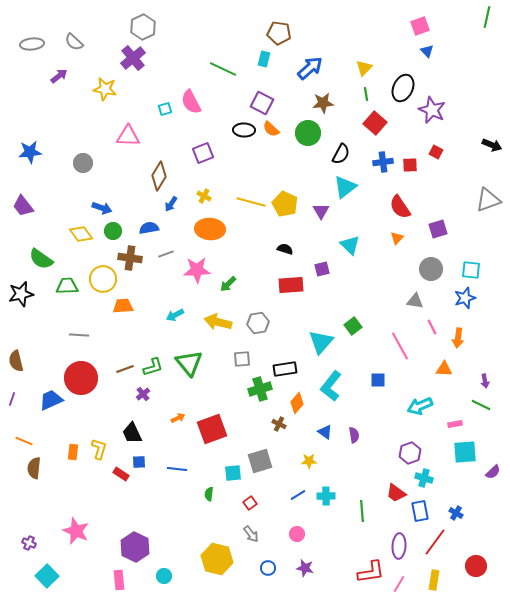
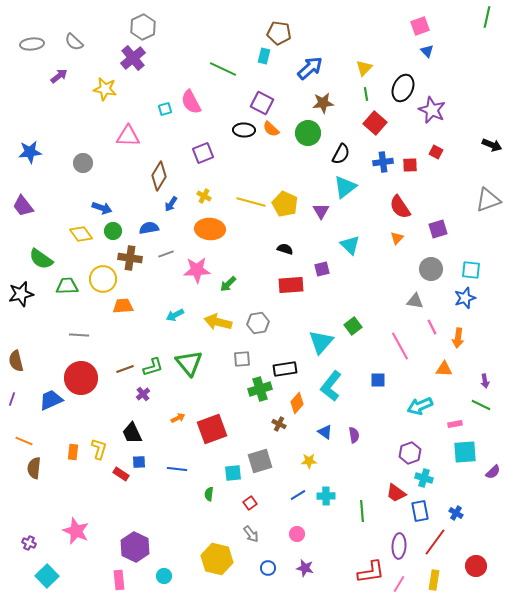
cyan rectangle at (264, 59): moved 3 px up
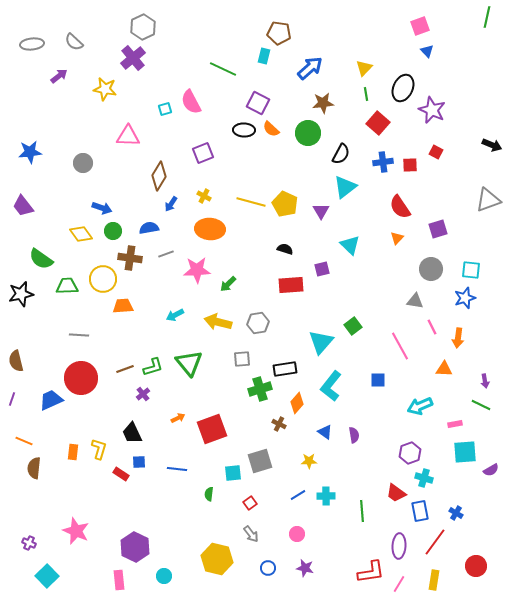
purple square at (262, 103): moved 4 px left
red square at (375, 123): moved 3 px right
purple semicircle at (493, 472): moved 2 px left, 2 px up; rotated 14 degrees clockwise
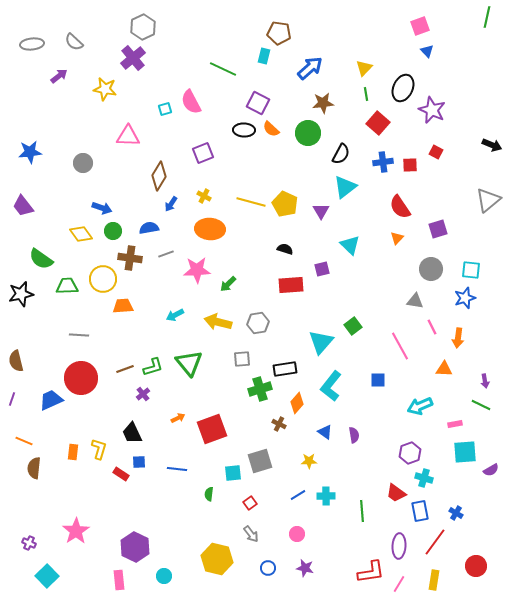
gray triangle at (488, 200): rotated 20 degrees counterclockwise
pink star at (76, 531): rotated 16 degrees clockwise
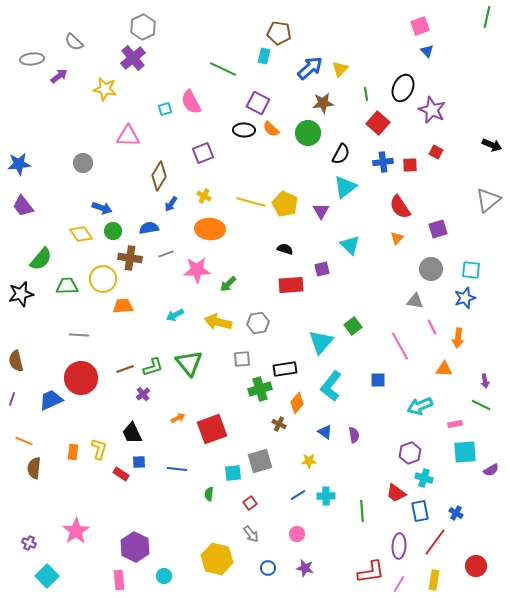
gray ellipse at (32, 44): moved 15 px down
yellow triangle at (364, 68): moved 24 px left, 1 px down
blue star at (30, 152): moved 11 px left, 12 px down
green semicircle at (41, 259): rotated 85 degrees counterclockwise
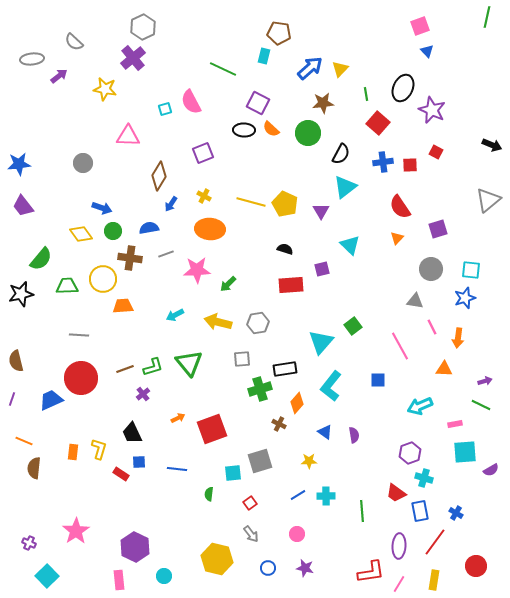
purple arrow at (485, 381): rotated 96 degrees counterclockwise
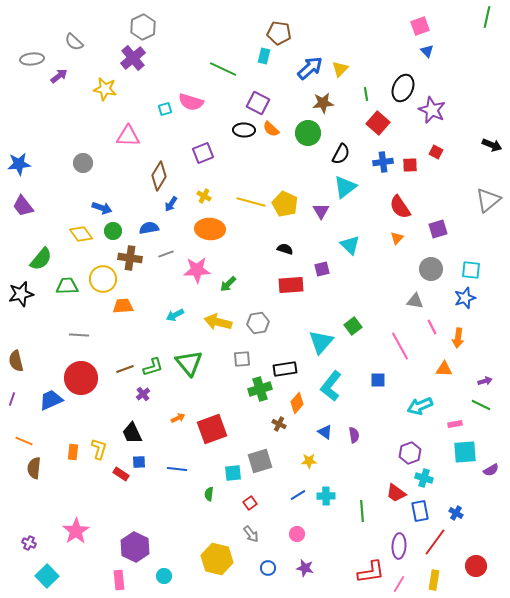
pink semicircle at (191, 102): rotated 45 degrees counterclockwise
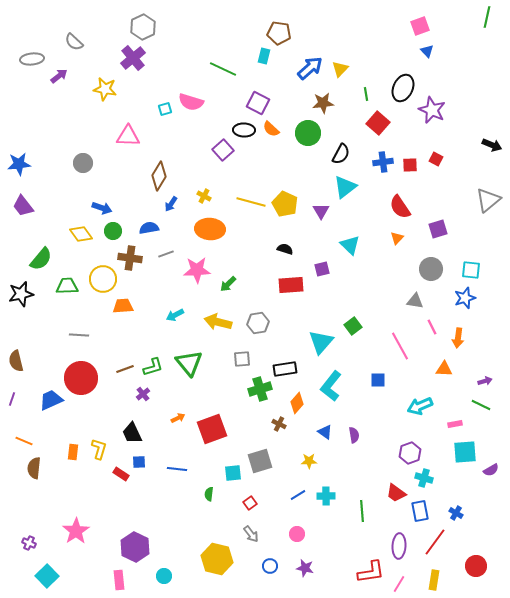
red square at (436, 152): moved 7 px down
purple square at (203, 153): moved 20 px right, 3 px up; rotated 20 degrees counterclockwise
blue circle at (268, 568): moved 2 px right, 2 px up
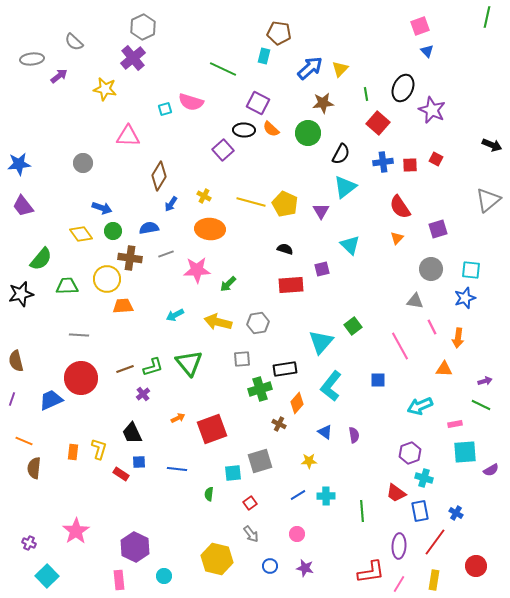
yellow circle at (103, 279): moved 4 px right
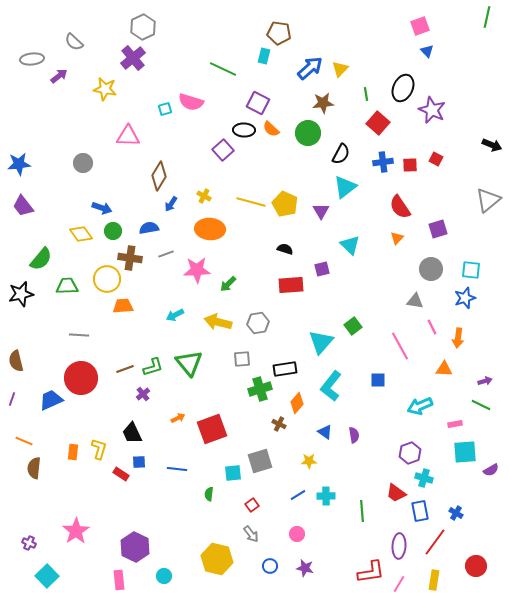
red square at (250, 503): moved 2 px right, 2 px down
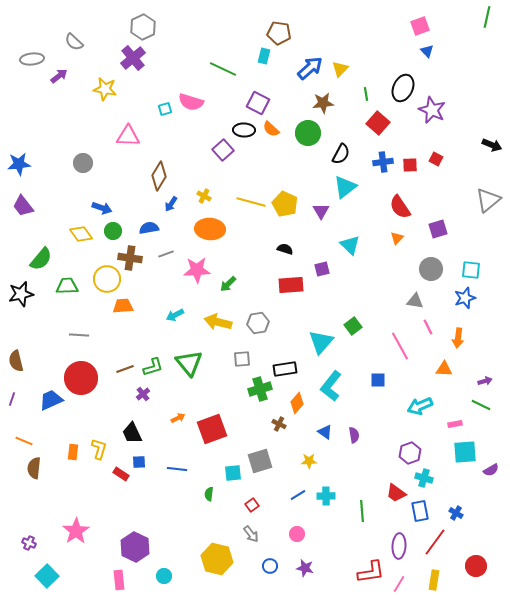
pink line at (432, 327): moved 4 px left
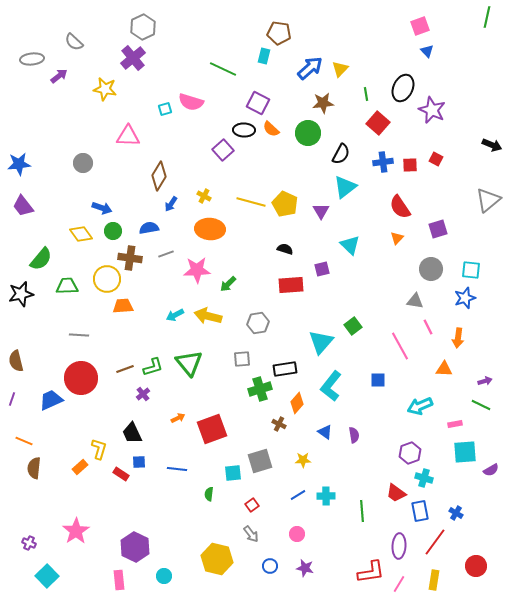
yellow arrow at (218, 322): moved 10 px left, 6 px up
orange rectangle at (73, 452): moved 7 px right, 15 px down; rotated 42 degrees clockwise
yellow star at (309, 461): moved 6 px left, 1 px up
